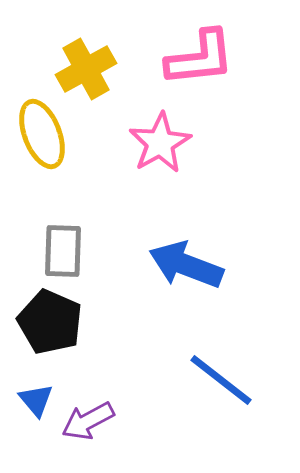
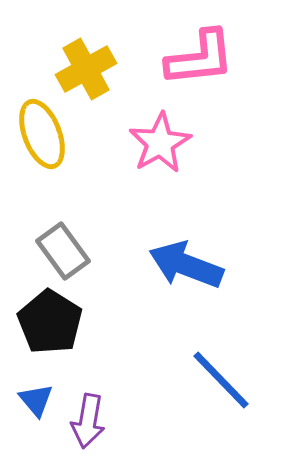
gray rectangle: rotated 38 degrees counterclockwise
black pentagon: rotated 8 degrees clockwise
blue line: rotated 8 degrees clockwise
purple arrow: rotated 52 degrees counterclockwise
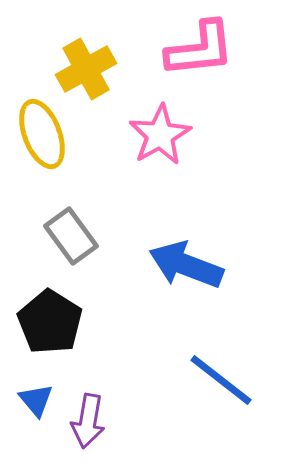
pink L-shape: moved 9 px up
pink star: moved 8 px up
gray rectangle: moved 8 px right, 15 px up
blue line: rotated 8 degrees counterclockwise
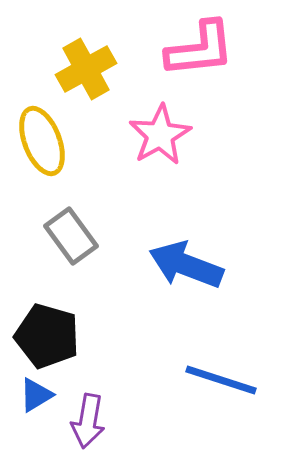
yellow ellipse: moved 7 px down
black pentagon: moved 3 px left, 14 px down; rotated 16 degrees counterclockwise
blue line: rotated 20 degrees counterclockwise
blue triangle: moved 5 px up; rotated 39 degrees clockwise
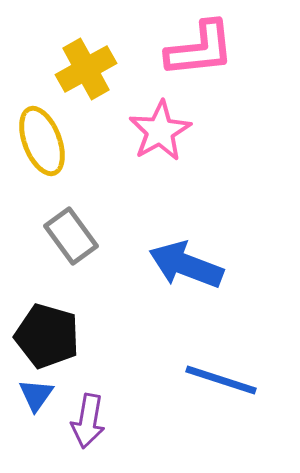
pink star: moved 4 px up
blue triangle: rotated 24 degrees counterclockwise
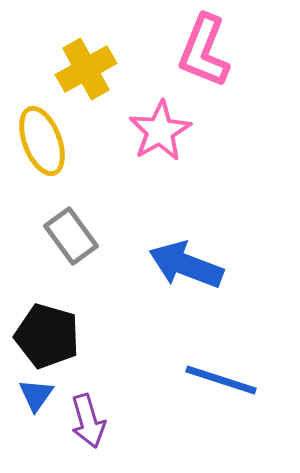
pink L-shape: moved 4 px right, 2 px down; rotated 118 degrees clockwise
purple arrow: rotated 26 degrees counterclockwise
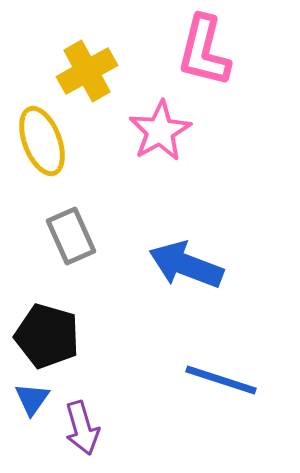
pink L-shape: rotated 8 degrees counterclockwise
yellow cross: moved 1 px right, 2 px down
gray rectangle: rotated 12 degrees clockwise
blue triangle: moved 4 px left, 4 px down
purple arrow: moved 6 px left, 7 px down
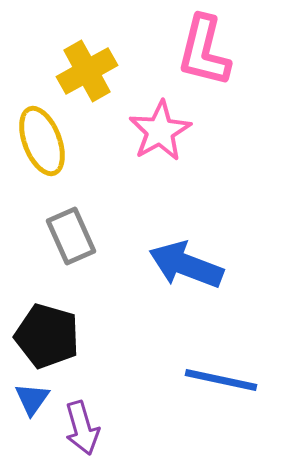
blue line: rotated 6 degrees counterclockwise
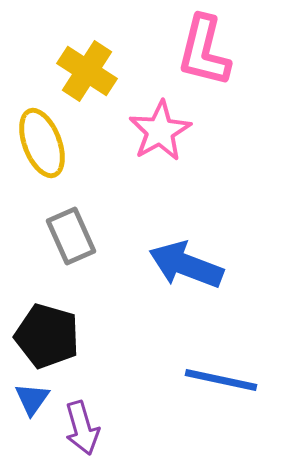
yellow cross: rotated 28 degrees counterclockwise
yellow ellipse: moved 2 px down
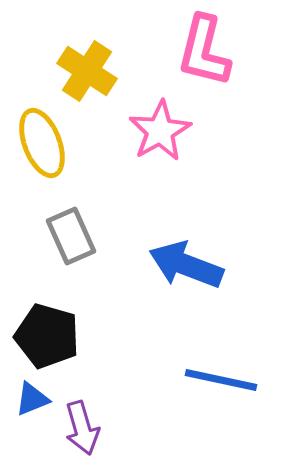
blue triangle: rotated 33 degrees clockwise
